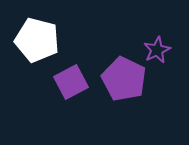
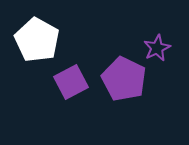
white pentagon: rotated 15 degrees clockwise
purple star: moved 2 px up
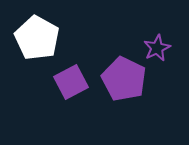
white pentagon: moved 2 px up
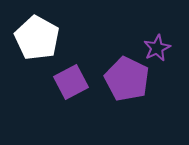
purple pentagon: moved 3 px right
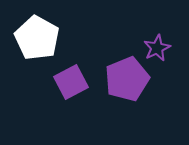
purple pentagon: rotated 24 degrees clockwise
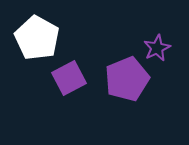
purple square: moved 2 px left, 4 px up
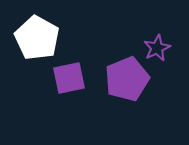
purple square: rotated 16 degrees clockwise
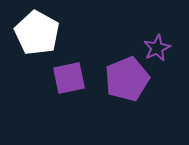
white pentagon: moved 5 px up
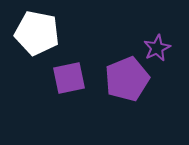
white pentagon: rotated 18 degrees counterclockwise
